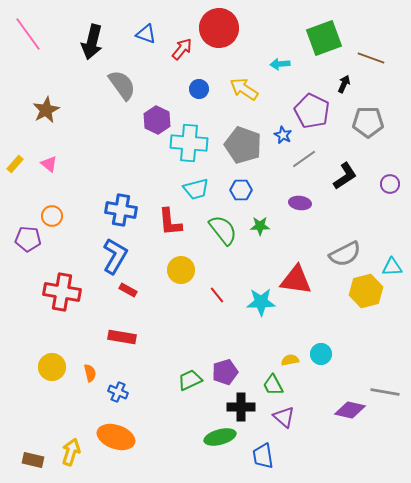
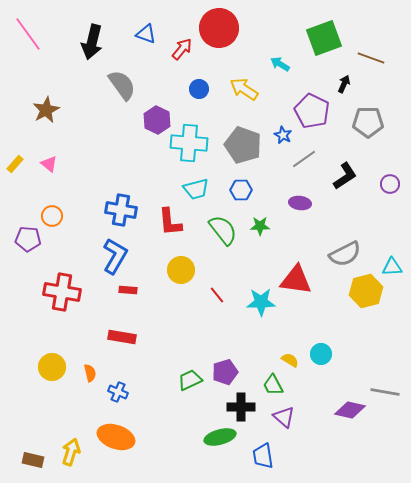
cyan arrow at (280, 64): rotated 36 degrees clockwise
red rectangle at (128, 290): rotated 24 degrees counterclockwise
yellow semicircle at (290, 360): rotated 42 degrees clockwise
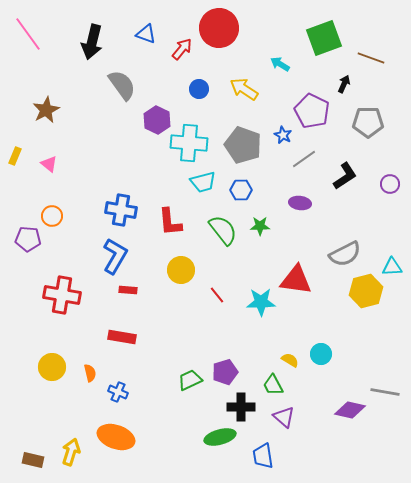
yellow rectangle at (15, 164): moved 8 px up; rotated 18 degrees counterclockwise
cyan trapezoid at (196, 189): moved 7 px right, 7 px up
red cross at (62, 292): moved 3 px down
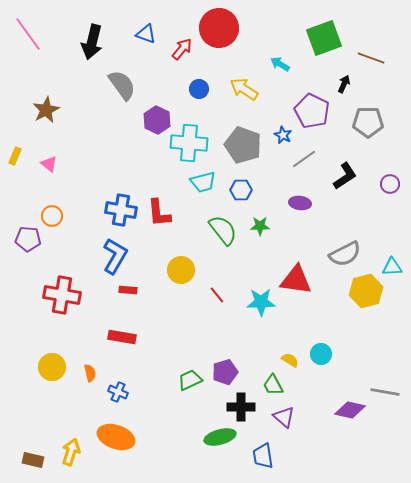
red L-shape at (170, 222): moved 11 px left, 9 px up
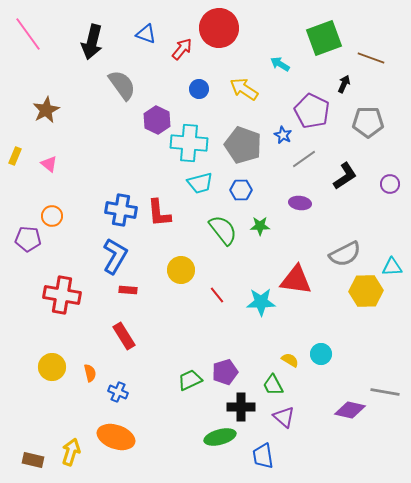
cyan trapezoid at (203, 182): moved 3 px left, 1 px down
yellow hexagon at (366, 291): rotated 12 degrees clockwise
red rectangle at (122, 337): moved 2 px right, 1 px up; rotated 48 degrees clockwise
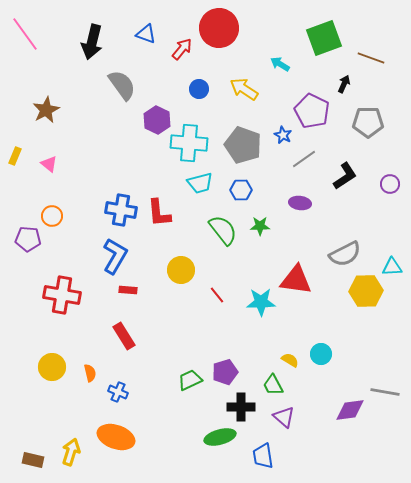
pink line at (28, 34): moved 3 px left
purple diamond at (350, 410): rotated 20 degrees counterclockwise
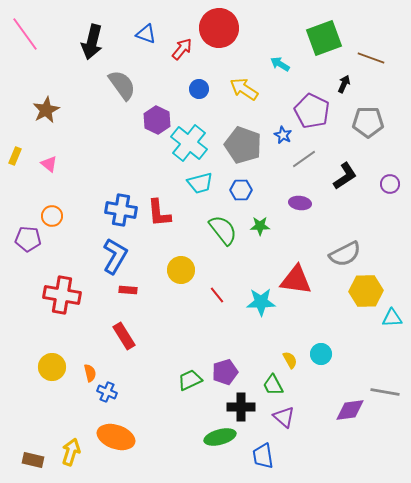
cyan cross at (189, 143): rotated 33 degrees clockwise
cyan triangle at (392, 267): moved 51 px down
yellow semicircle at (290, 360): rotated 30 degrees clockwise
blue cross at (118, 392): moved 11 px left
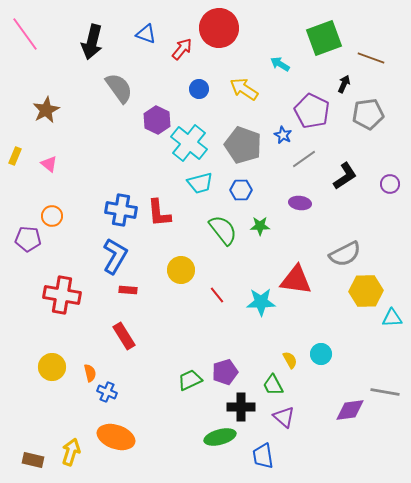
gray semicircle at (122, 85): moved 3 px left, 3 px down
gray pentagon at (368, 122): moved 8 px up; rotated 8 degrees counterclockwise
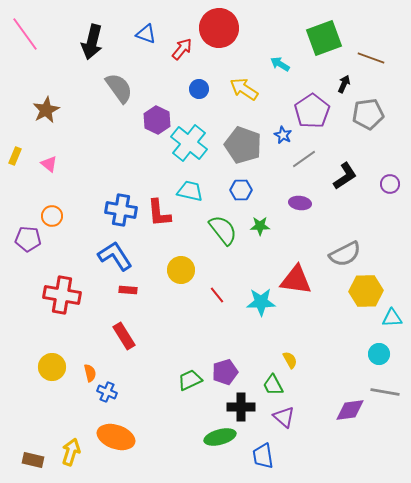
purple pentagon at (312, 111): rotated 12 degrees clockwise
cyan trapezoid at (200, 183): moved 10 px left, 8 px down; rotated 152 degrees counterclockwise
blue L-shape at (115, 256): rotated 63 degrees counterclockwise
cyan circle at (321, 354): moved 58 px right
